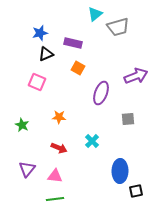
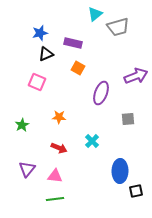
green star: rotated 16 degrees clockwise
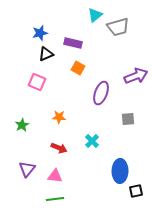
cyan triangle: moved 1 px down
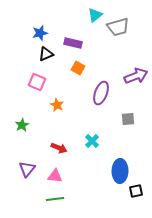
orange star: moved 2 px left, 12 px up; rotated 24 degrees clockwise
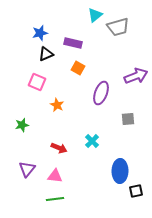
green star: rotated 16 degrees clockwise
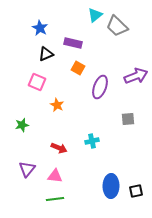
gray trapezoid: moved 1 px left, 1 px up; rotated 60 degrees clockwise
blue star: moved 5 px up; rotated 28 degrees counterclockwise
purple ellipse: moved 1 px left, 6 px up
cyan cross: rotated 32 degrees clockwise
blue ellipse: moved 9 px left, 15 px down
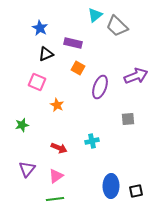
pink triangle: moved 1 px right; rotated 42 degrees counterclockwise
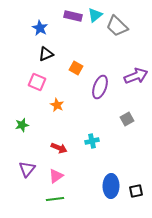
purple rectangle: moved 27 px up
orange square: moved 2 px left
gray square: moved 1 px left; rotated 24 degrees counterclockwise
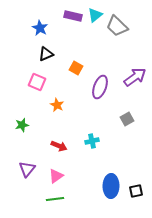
purple arrow: moved 1 px left, 1 px down; rotated 15 degrees counterclockwise
red arrow: moved 2 px up
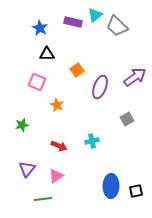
purple rectangle: moved 6 px down
black triangle: moved 1 px right; rotated 21 degrees clockwise
orange square: moved 1 px right, 2 px down; rotated 24 degrees clockwise
green line: moved 12 px left
